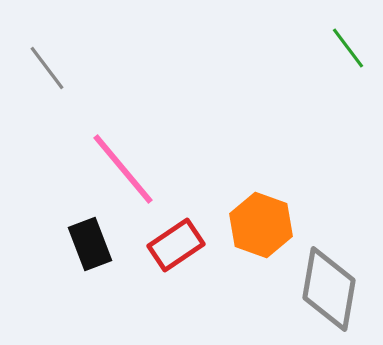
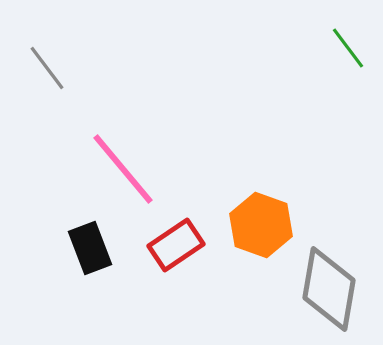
black rectangle: moved 4 px down
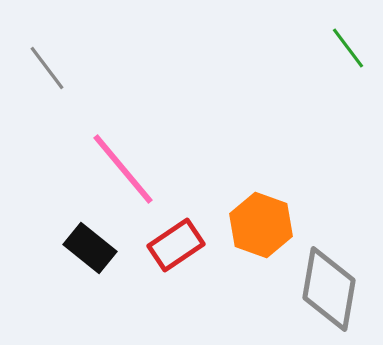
black rectangle: rotated 30 degrees counterclockwise
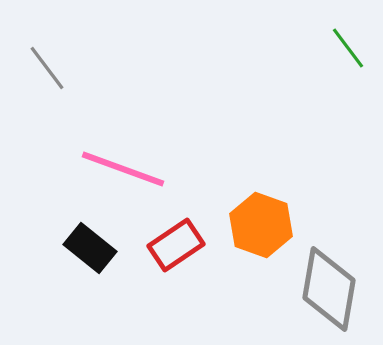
pink line: rotated 30 degrees counterclockwise
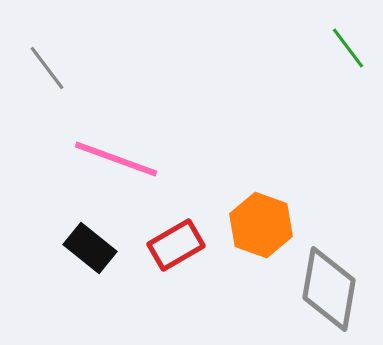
pink line: moved 7 px left, 10 px up
red rectangle: rotated 4 degrees clockwise
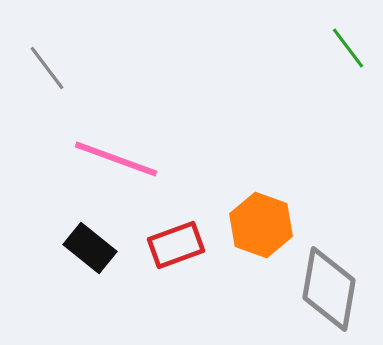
red rectangle: rotated 10 degrees clockwise
